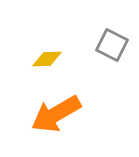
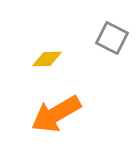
gray square: moved 7 px up
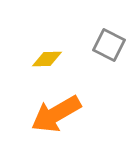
gray square: moved 3 px left, 7 px down
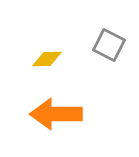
orange arrow: rotated 30 degrees clockwise
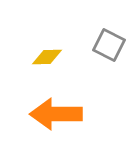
yellow diamond: moved 2 px up
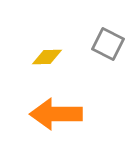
gray square: moved 1 px left, 1 px up
